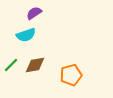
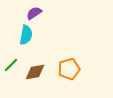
cyan semicircle: rotated 60 degrees counterclockwise
brown diamond: moved 7 px down
orange pentagon: moved 2 px left, 6 px up
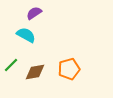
cyan semicircle: rotated 72 degrees counterclockwise
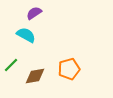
brown diamond: moved 4 px down
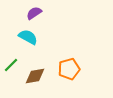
cyan semicircle: moved 2 px right, 2 px down
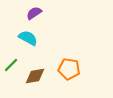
cyan semicircle: moved 1 px down
orange pentagon: rotated 25 degrees clockwise
